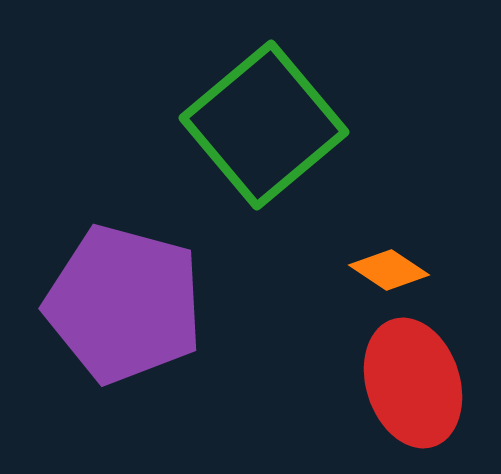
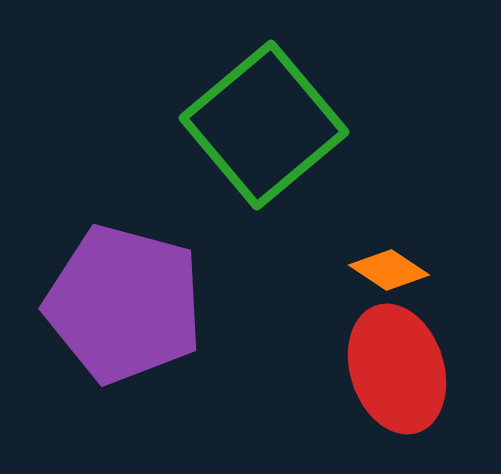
red ellipse: moved 16 px left, 14 px up
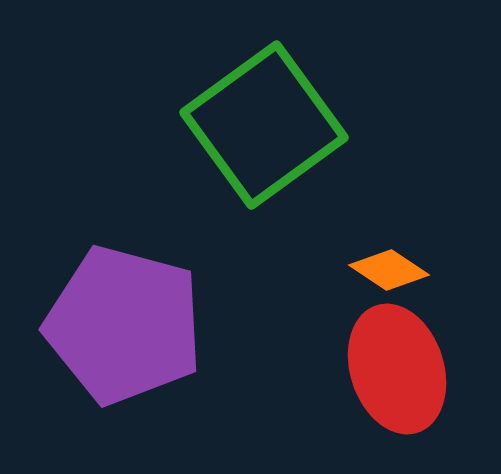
green square: rotated 4 degrees clockwise
purple pentagon: moved 21 px down
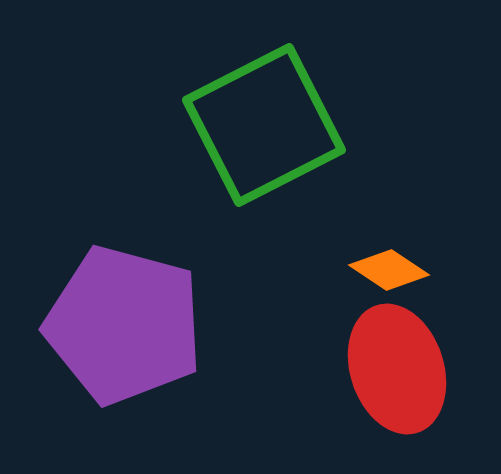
green square: rotated 9 degrees clockwise
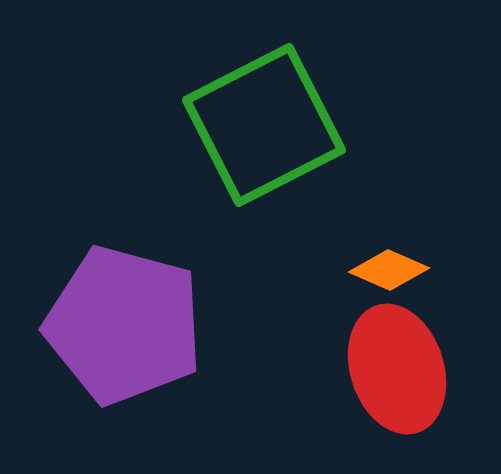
orange diamond: rotated 10 degrees counterclockwise
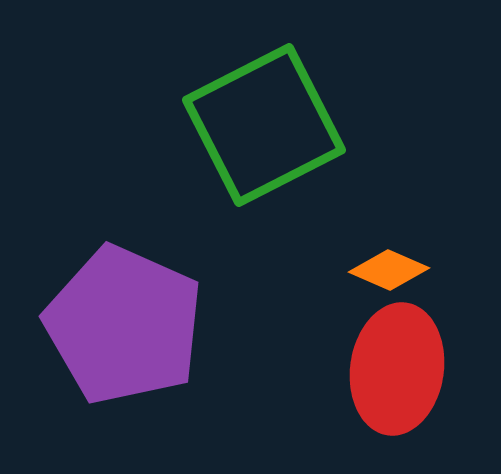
purple pentagon: rotated 9 degrees clockwise
red ellipse: rotated 26 degrees clockwise
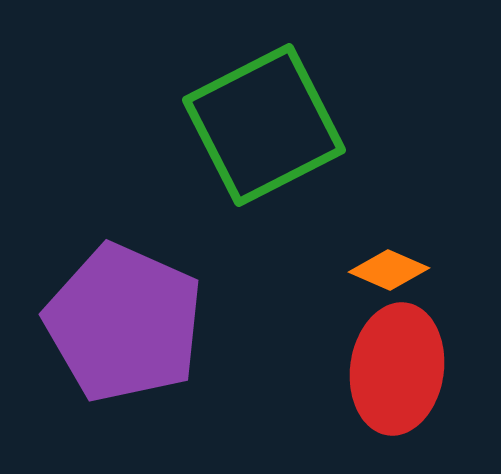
purple pentagon: moved 2 px up
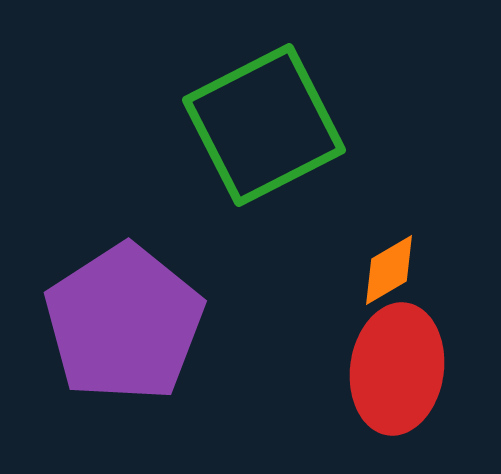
orange diamond: rotated 54 degrees counterclockwise
purple pentagon: rotated 15 degrees clockwise
